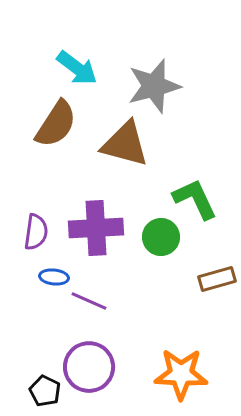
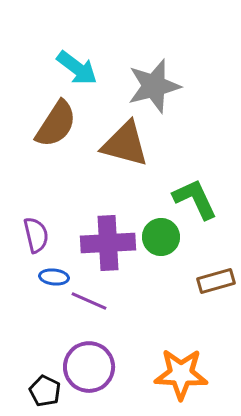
purple cross: moved 12 px right, 15 px down
purple semicircle: moved 3 px down; rotated 21 degrees counterclockwise
brown rectangle: moved 1 px left, 2 px down
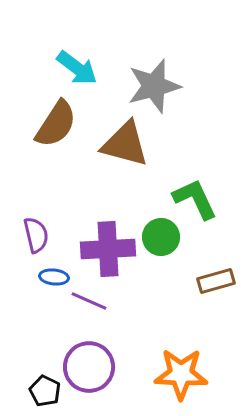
purple cross: moved 6 px down
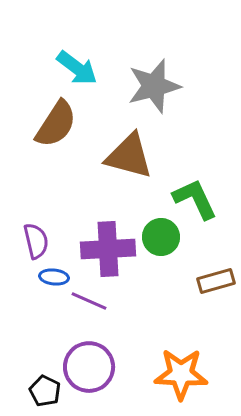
brown triangle: moved 4 px right, 12 px down
purple semicircle: moved 6 px down
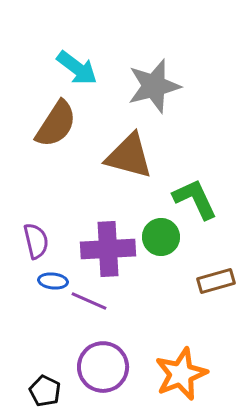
blue ellipse: moved 1 px left, 4 px down
purple circle: moved 14 px right
orange star: rotated 24 degrees counterclockwise
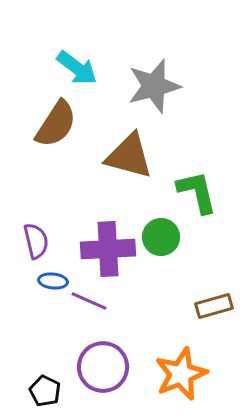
green L-shape: moved 2 px right, 7 px up; rotated 12 degrees clockwise
brown rectangle: moved 2 px left, 25 px down
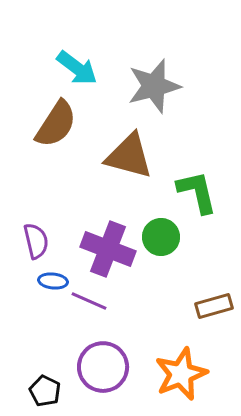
purple cross: rotated 24 degrees clockwise
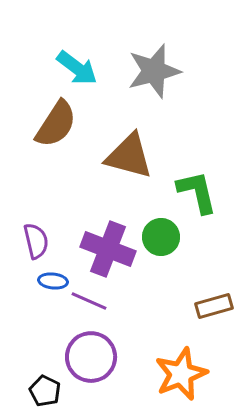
gray star: moved 15 px up
purple circle: moved 12 px left, 10 px up
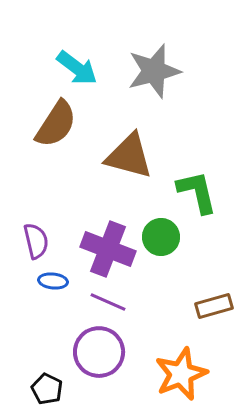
purple line: moved 19 px right, 1 px down
purple circle: moved 8 px right, 5 px up
black pentagon: moved 2 px right, 2 px up
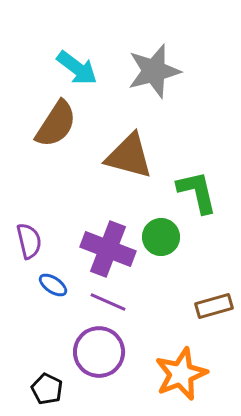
purple semicircle: moved 7 px left
blue ellipse: moved 4 px down; rotated 28 degrees clockwise
